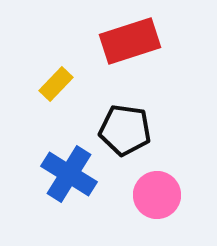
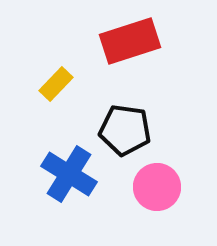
pink circle: moved 8 px up
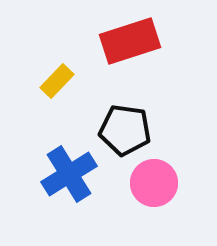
yellow rectangle: moved 1 px right, 3 px up
blue cross: rotated 26 degrees clockwise
pink circle: moved 3 px left, 4 px up
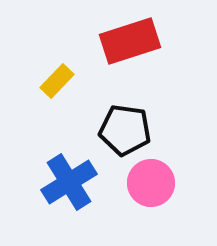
blue cross: moved 8 px down
pink circle: moved 3 px left
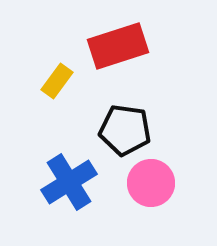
red rectangle: moved 12 px left, 5 px down
yellow rectangle: rotated 8 degrees counterclockwise
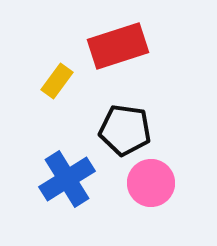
blue cross: moved 2 px left, 3 px up
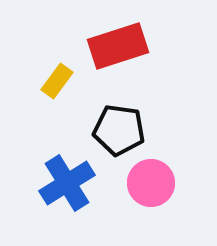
black pentagon: moved 6 px left
blue cross: moved 4 px down
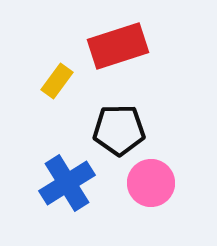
black pentagon: rotated 9 degrees counterclockwise
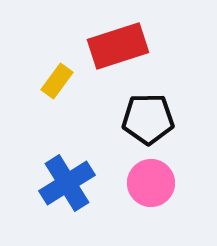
black pentagon: moved 29 px right, 11 px up
